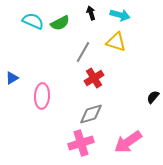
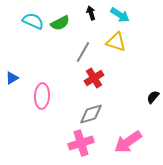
cyan arrow: rotated 18 degrees clockwise
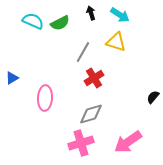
pink ellipse: moved 3 px right, 2 px down
